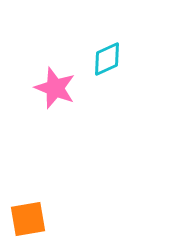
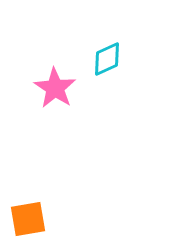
pink star: rotated 12 degrees clockwise
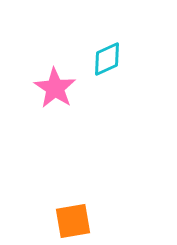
orange square: moved 45 px right, 2 px down
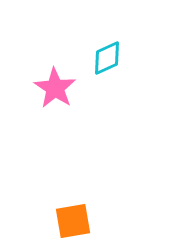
cyan diamond: moved 1 px up
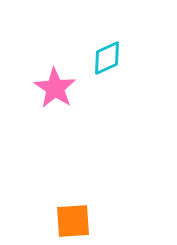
orange square: rotated 6 degrees clockwise
